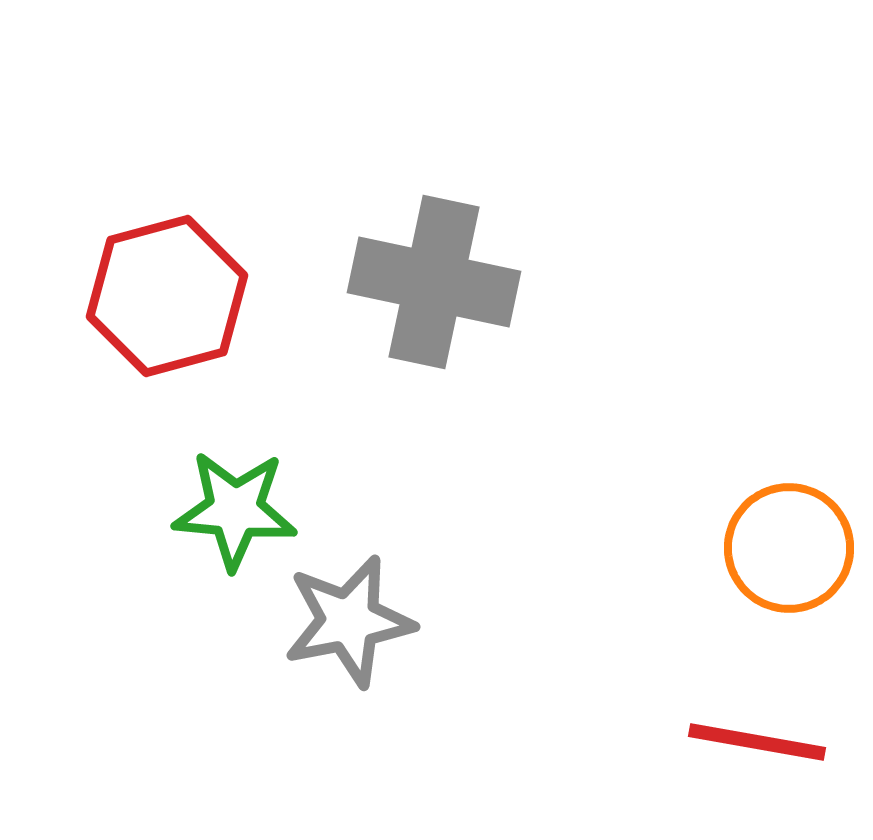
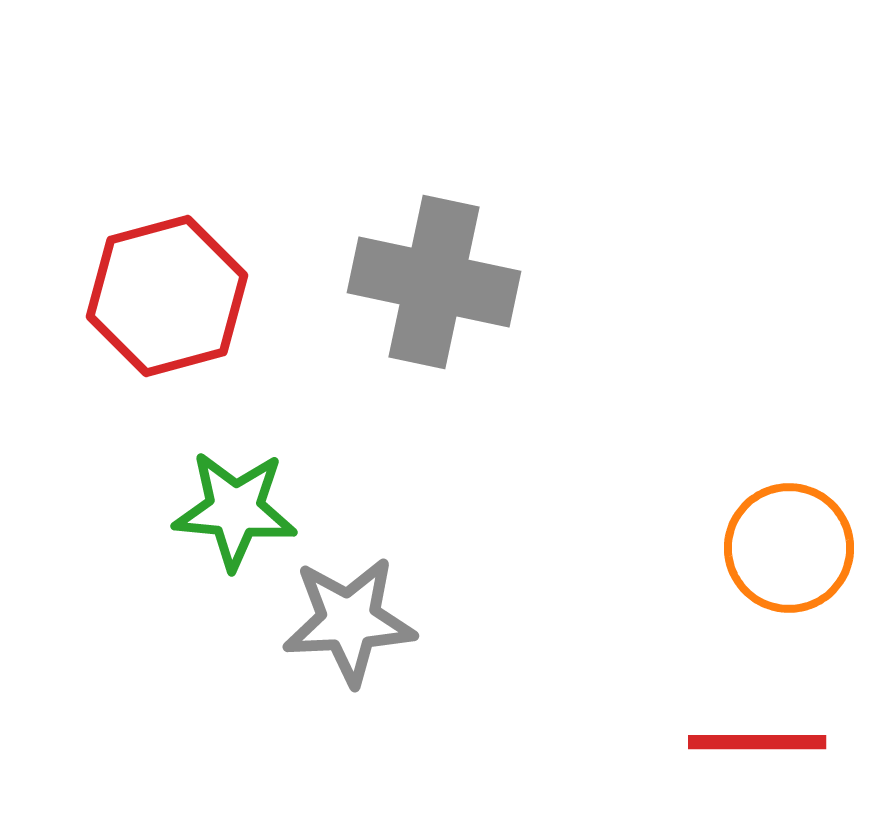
gray star: rotated 8 degrees clockwise
red line: rotated 10 degrees counterclockwise
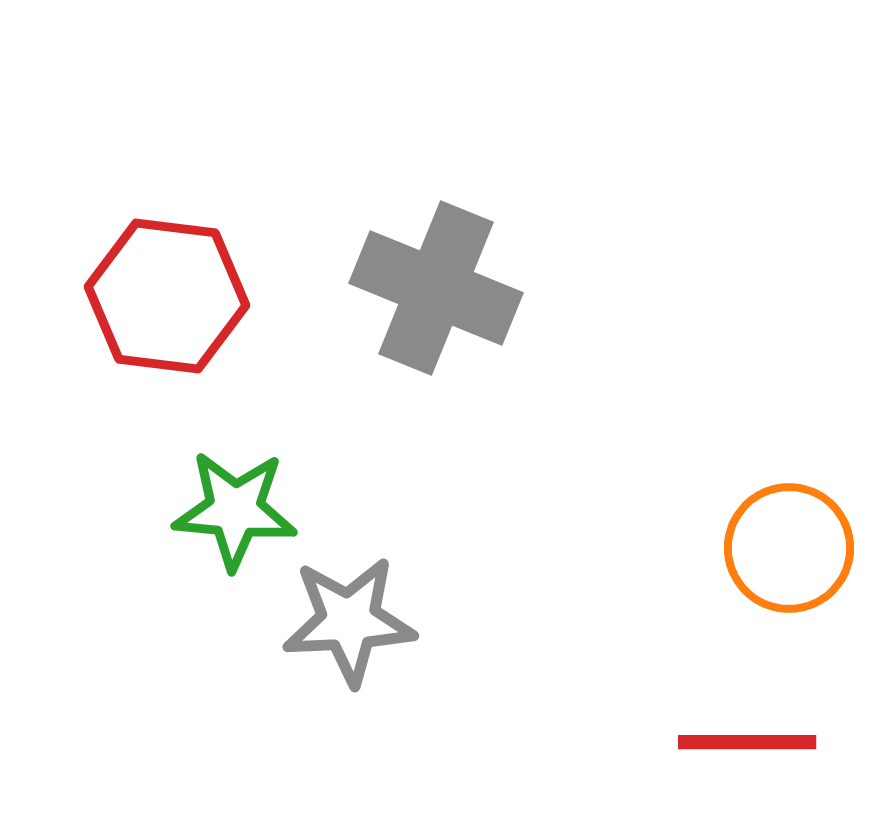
gray cross: moved 2 px right, 6 px down; rotated 10 degrees clockwise
red hexagon: rotated 22 degrees clockwise
red line: moved 10 px left
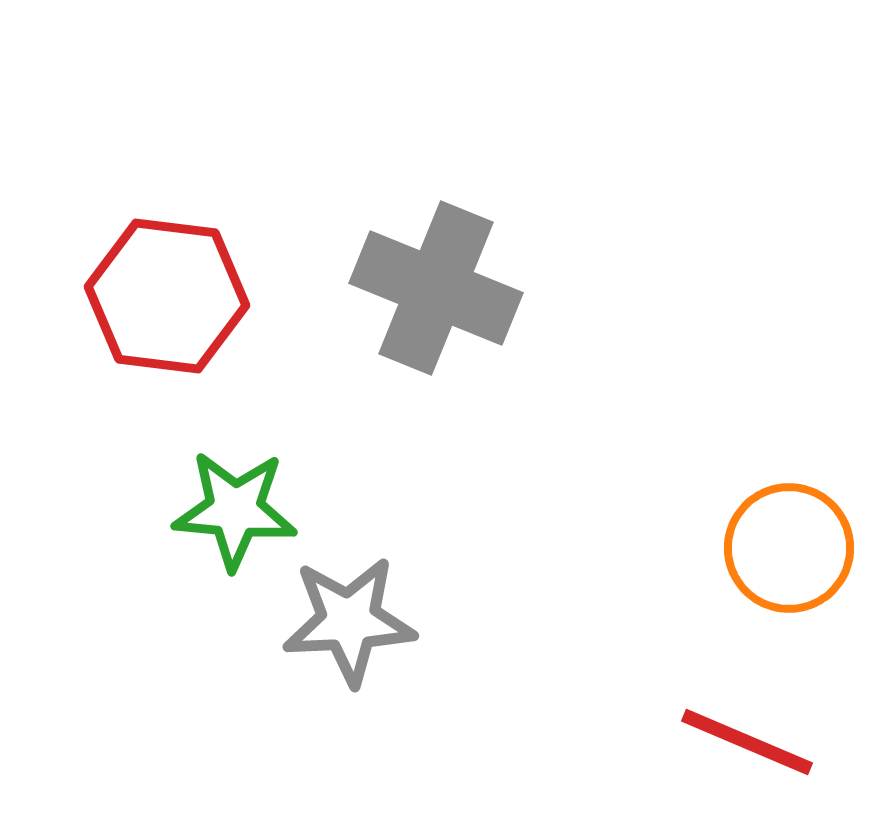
red line: rotated 23 degrees clockwise
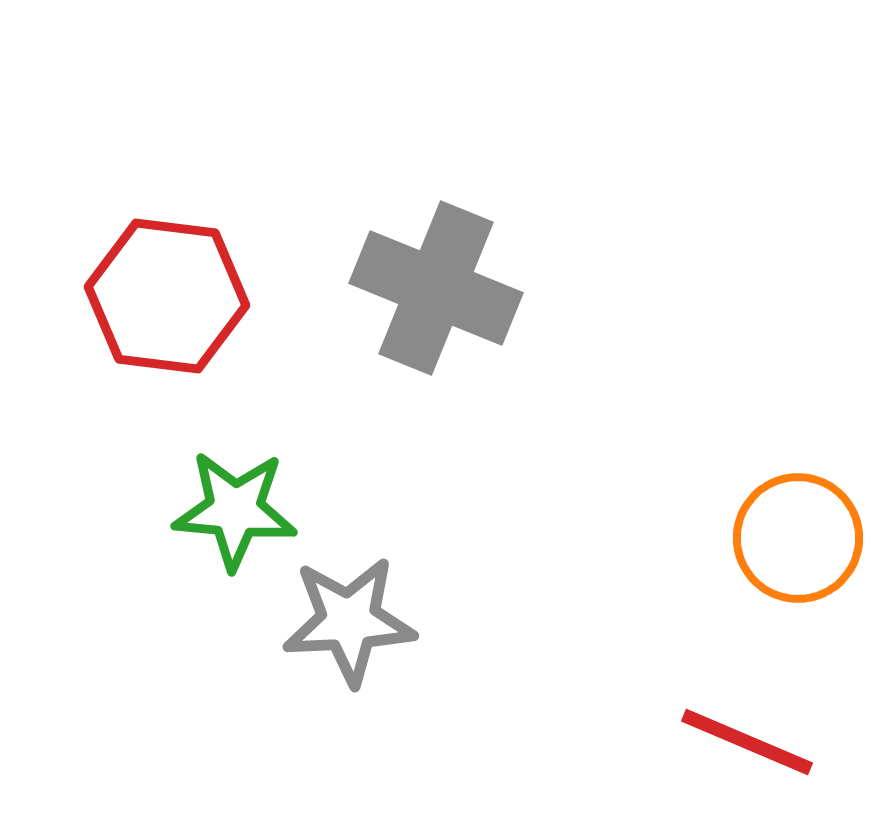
orange circle: moved 9 px right, 10 px up
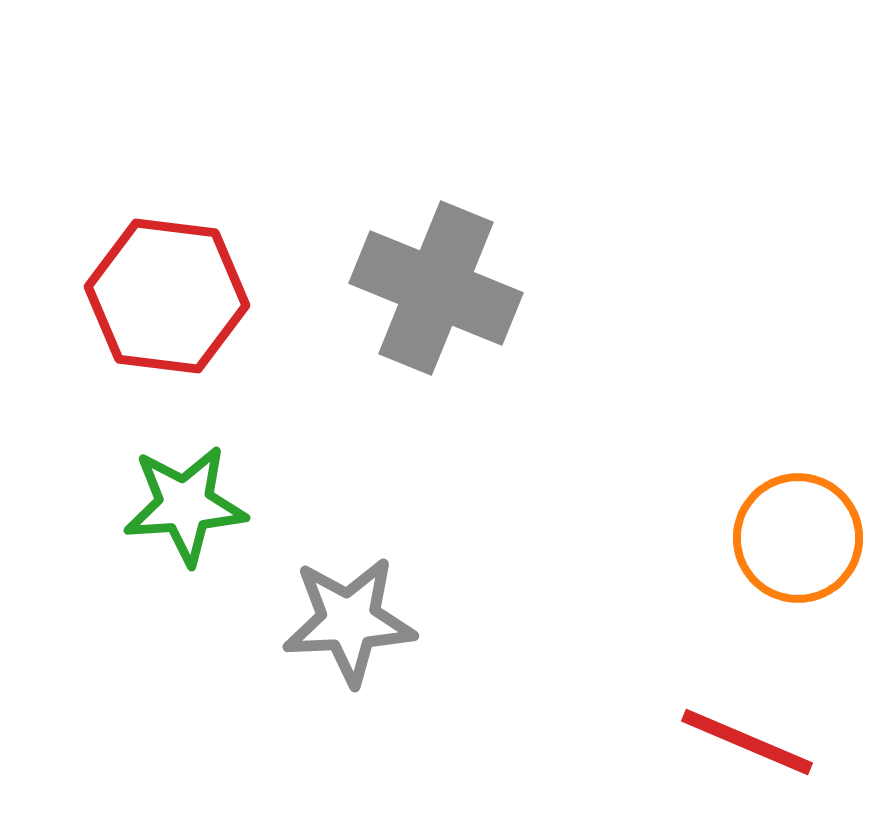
green star: moved 50 px left, 5 px up; rotated 9 degrees counterclockwise
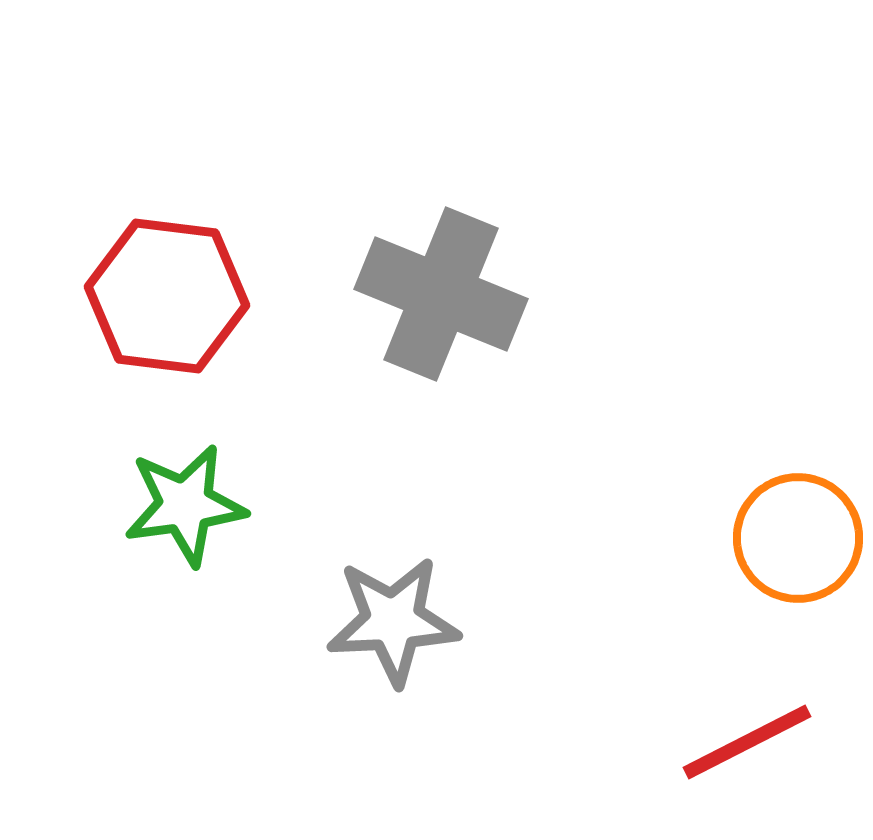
gray cross: moved 5 px right, 6 px down
green star: rotated 4 degrees counterclockwise
gray star: moved 44 px right
red line: rotated 50 degrees counterclockwise
